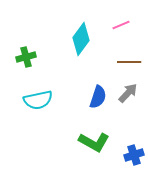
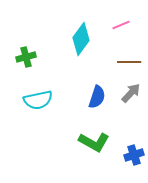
gray arrow: moved 3 px right
blue semicircle: moved 1 px left
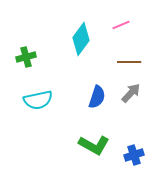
green L-shape: moved 3 px down
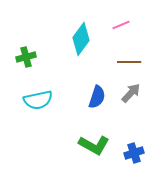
blue cross: moved 2 px up
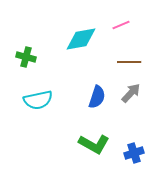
cyan diamond: rotated 44 degrees clockwise
green cross: rotated 30 degrees clockwise
green L-shape: moved 1 px up
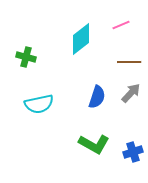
cyan diamond: rotated 28 degrees counterclockwise
cyan semicircle: moved 1 px right, 4 px down
blue cross: moved 1 px left, 1 px up
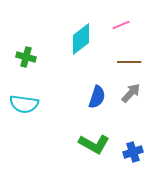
cyan semicircle: moved 15 px left; rotated 20 degrees clockwise
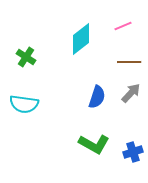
pink line: moved 2 px right, 1 px down
green cross: rotated 18 degrees clockwise
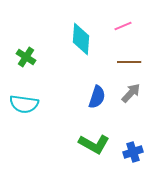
cyan diamond: rotated 48 degrees counterclockwise
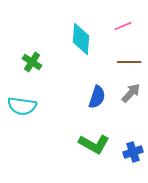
green cross: moved 6 px right, 5 px down
cyan semicircle: moved 2 px left, 2 px down
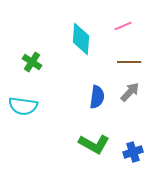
gray arrow: moved 1 px left, 1 px up
blue semicircle: rotated 10 degrees counterclockwise
cyan semicircle: moved 1 px right
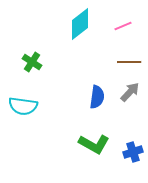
cyan diamond: moved 1 px left, 15 px up; rotated 48 degrees clockwise
